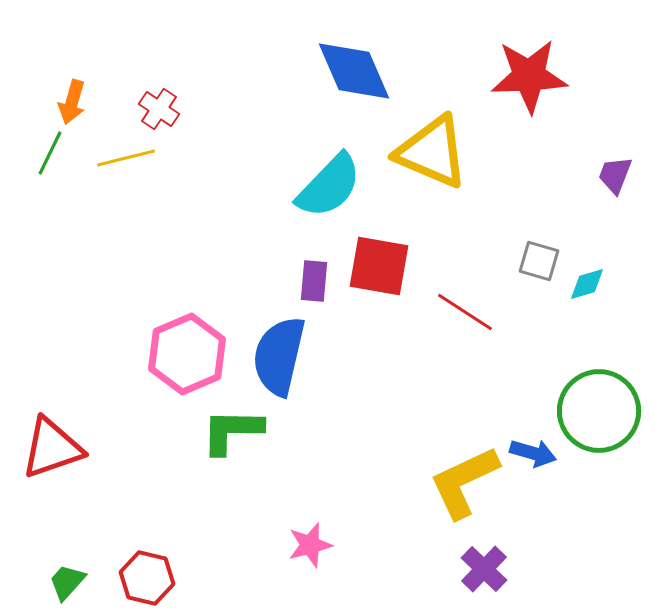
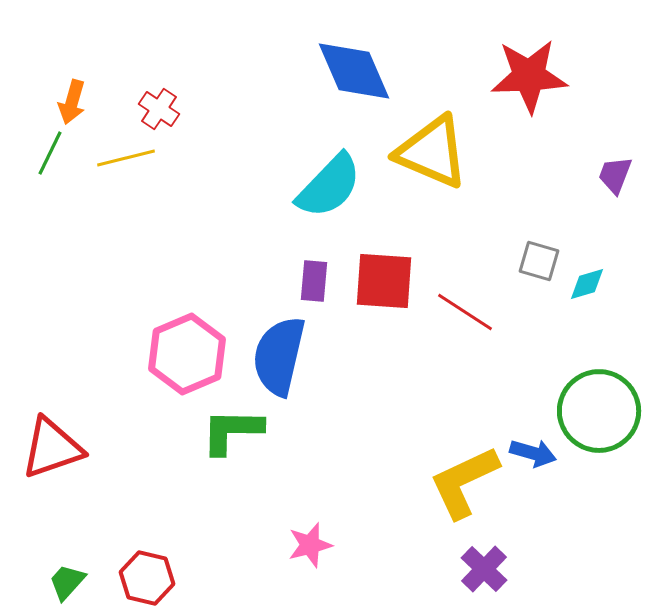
red square: moved 5 px right, 15 px down; rotated 6 degrees counterclockwise
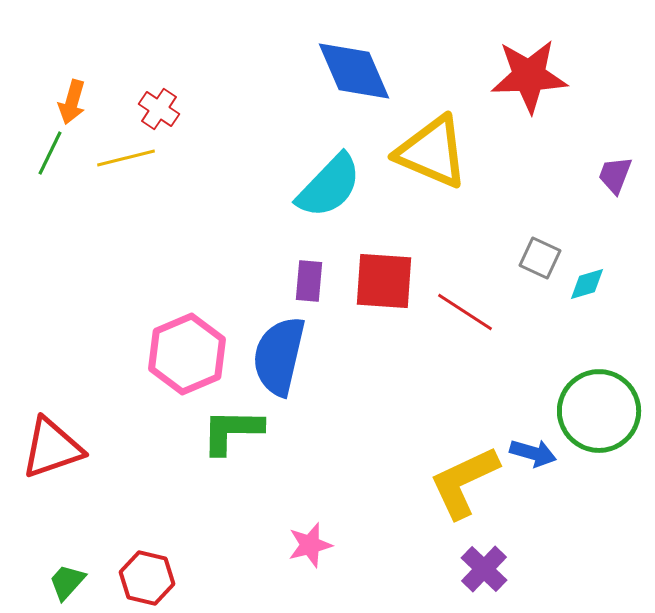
gray square: moved 1 px right, 3 px up; rotated 9 degrees clockwise
purple rectangle: moved 5 px left
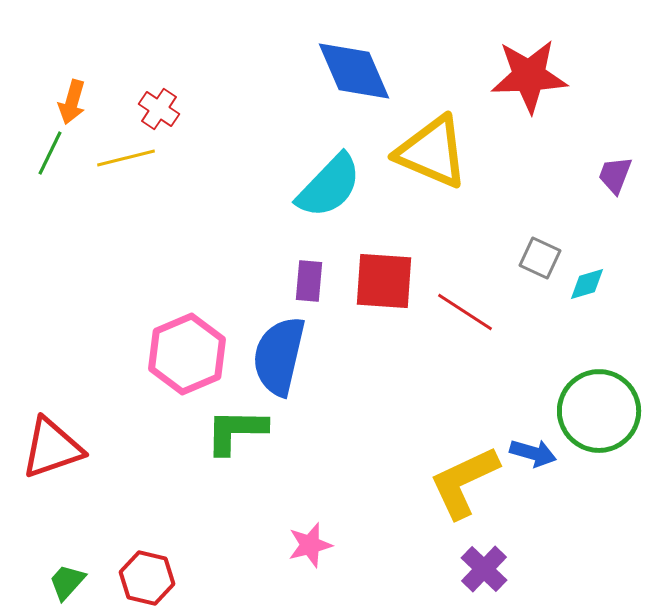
green L-shape: moved 4 px right
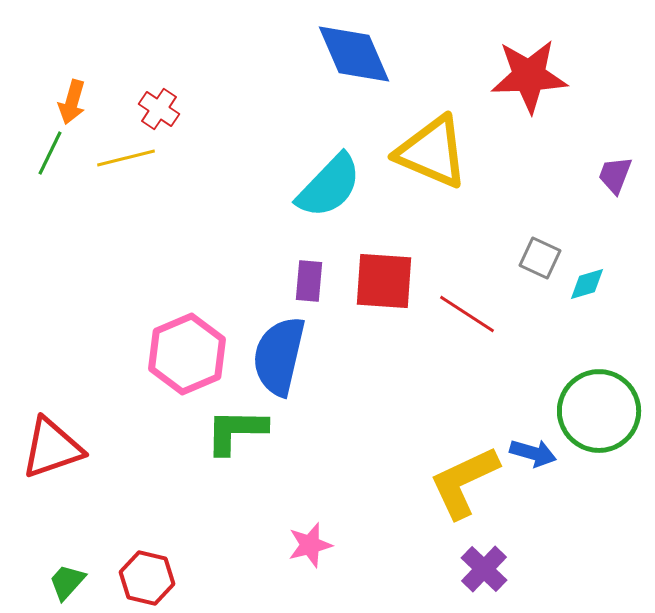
blue diamond: moved 17 px up
red line: moved 2 px right, 2 px down
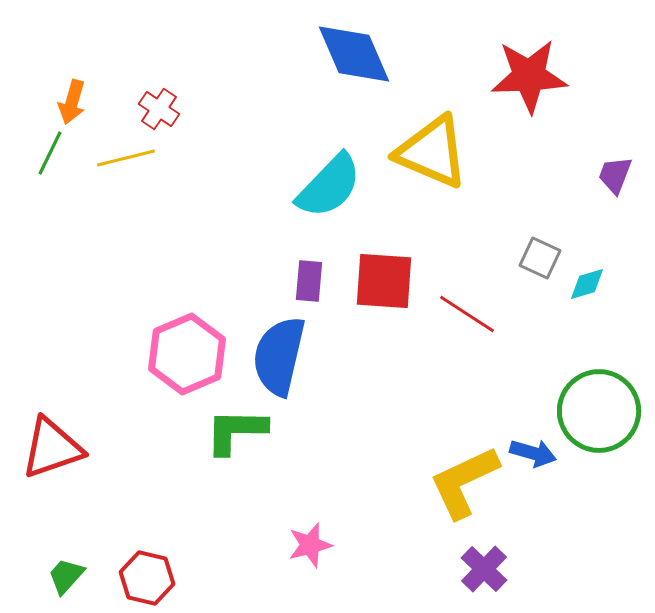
green trapezoid: moved 1 px left, 6 px up
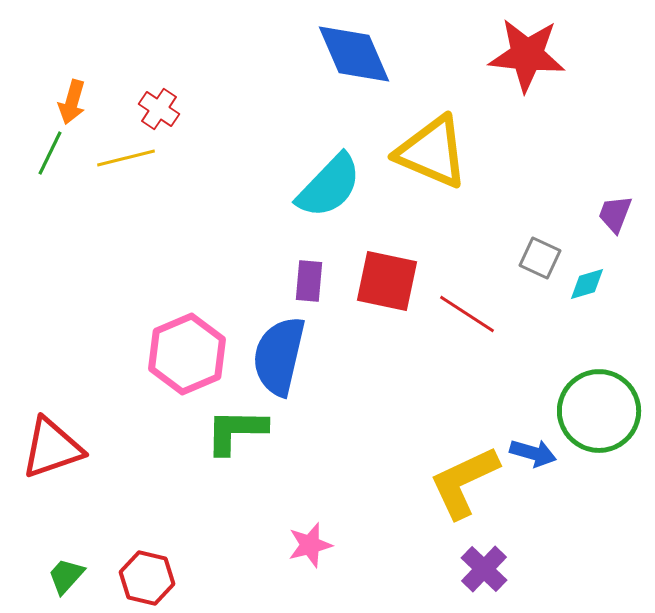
red star: moved 2 px left, 21 px up; rotated 8 degrees clockwise
purple trapezoid: moved 39 px down
red square: moved 3 px right; rotated 8 degrees clockwise
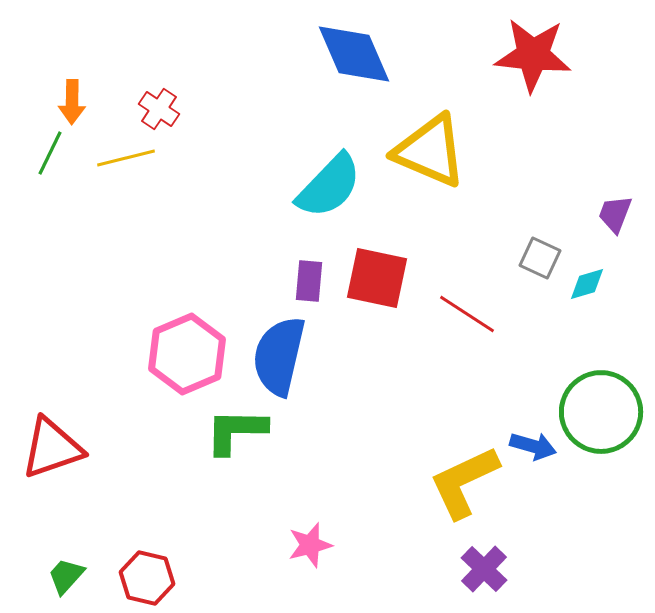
red star: moved 6 px right
orange arrow: rotated 15 degrees counterclockwise
yellow triangle: moved 2 px left, 1 px up
red square: moved 10 px left, 3 px up
green circle: moved 2 px right, 1 px down
blue arrow: moved 7 px up
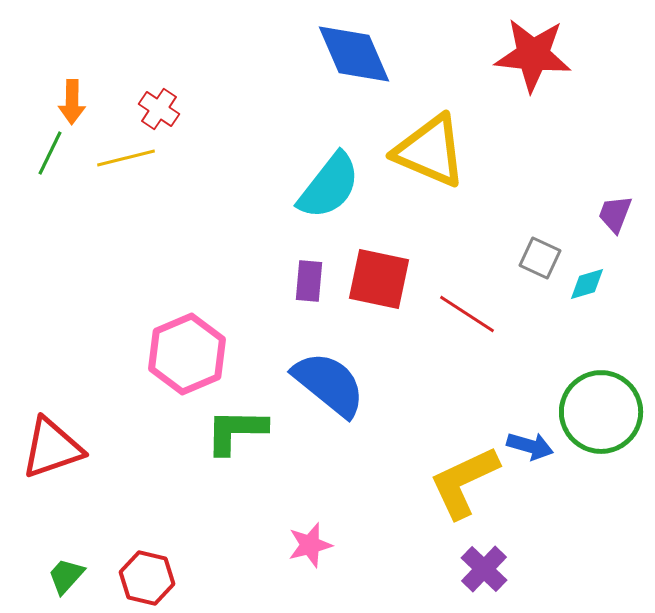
cyan semicircle: rotated 6 degrees counterclockwise
red square: moved 2 px right, 1 px down
blue semicircle: moved 50 px right, 28 px down; rotated 116 degrees clockwise
blue arrow: moved 3 px left
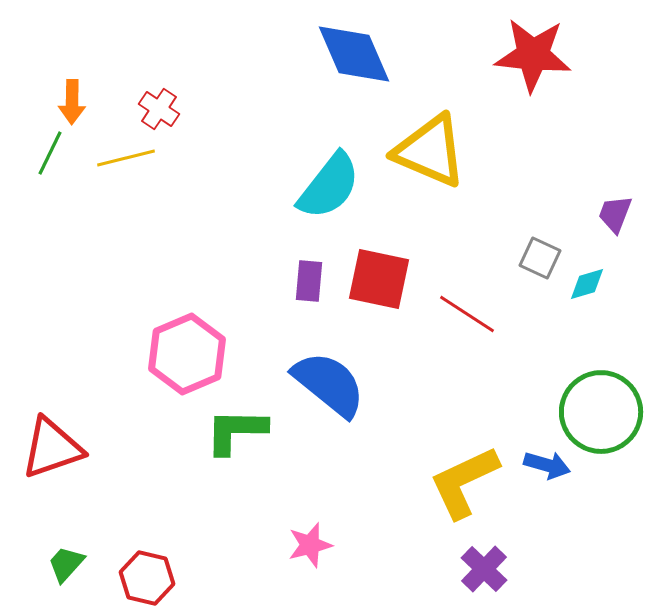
blue arrow: moved 17 px right, 19 px down
green trapezoid: moved 12 px up
